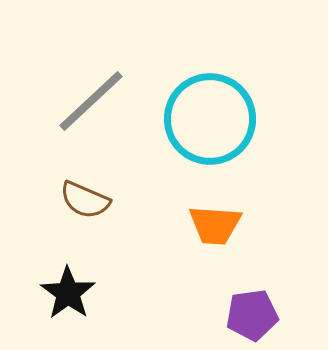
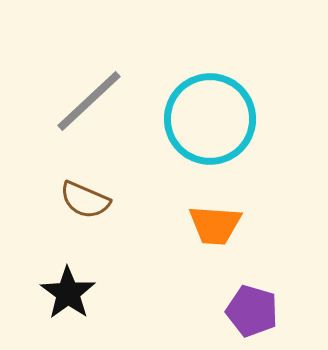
gray line: moved 2 px left
purple pentagon: moved 4 px up; rotated 24 degrees clockwise
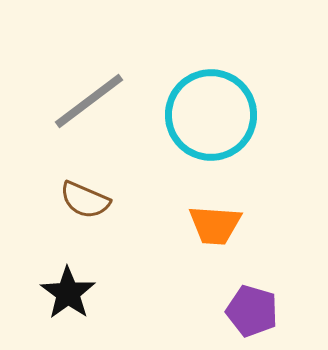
gray line: rotated 6 degrees clockwise
cyan circle: moved 1 px right, 4 px up
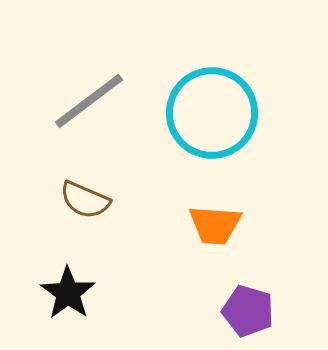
cyan circle: moved 1 px right, 2 px up
purple pentagon: moved 4 px left
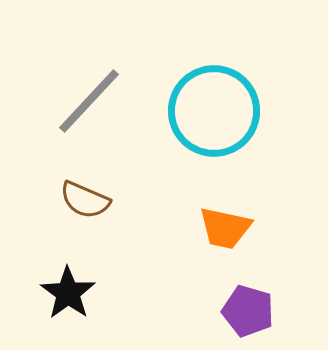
gray line: rotated 10 degrees counterclockwise
cyan circle: moved 2 px right, 2 px up
orange trapezoid: moved 10 px right, 3 px down; rotated 8 degrees clockwise
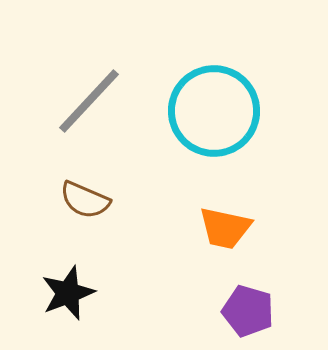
black star: rotated 16 degrees clockwise
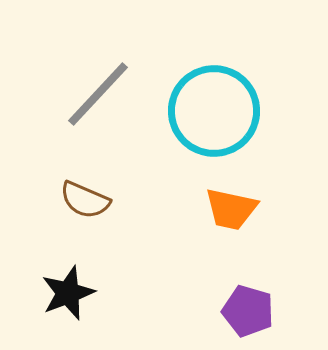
gray line: moved 9 px right, 7 px up
orange trapezoid: moved 6 px right, 19 px up
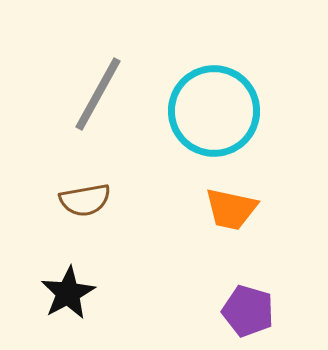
gray line: rotated 14 degrees counterclockwise
brown semicircle: rotated 33 degrees counterclockwise
black star: rotated 8 degrees counterclockwise
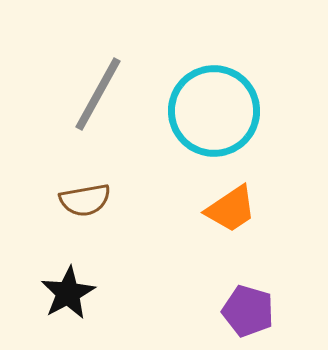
orange trapezoid: rotated 46 degrees counterclockwise
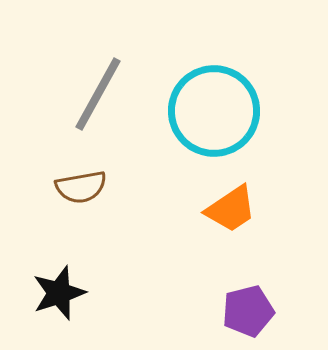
brown semicircle: moved 4 px left, 13 px up
black star: moved 9 px left; rotated 10 degrees clockwise
purple pentagon: rotated 30 degrees counterclockwise
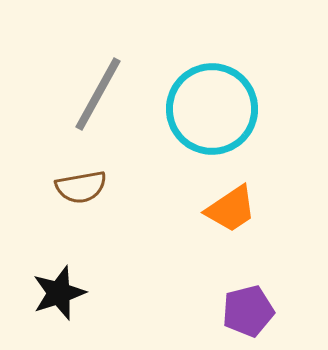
cyan circle: moved 2 px left, 2 px up
